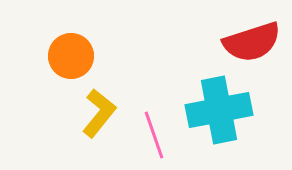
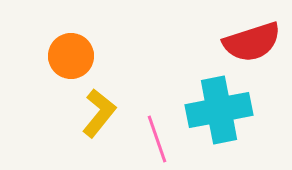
pink line: moved 3 px right, 4 px down
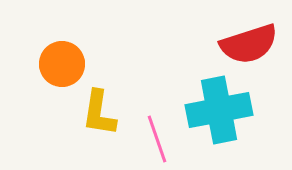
red semicircle: moved 3 px left, 2 px down
orange circle: moved 9 px left, 8 px down
yellow L-shape: rotated 150 degrees clockwise
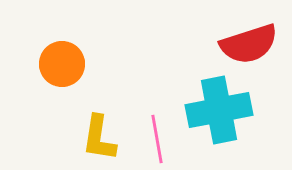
yellow L-shape: moved 25 px down
pink line: rotated 9 degrees clockwise
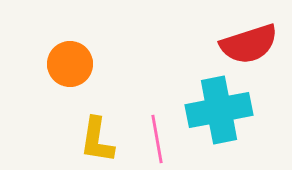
orange circle: moved 8 px right
yellow L-shape: moved 2 px left, 2 px down
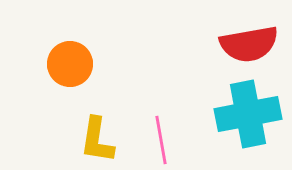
red semicircle: rotated 8 degrees clockwise
cyan cross: moved 29 px right, 4 px down
pink line: moved 4 px right, 1 px down
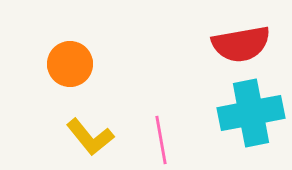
red semicircle: moved 8 px left
cyan cross: moved 3 px right, 1 px up
yellow L-shape: moved 7 px left, 3 px up; rotated 48 degrees counterclockwise
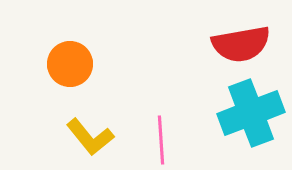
cyan cross: rotated 10 degrees counterclockwise
pink line: rotated 6 degrees clockwise
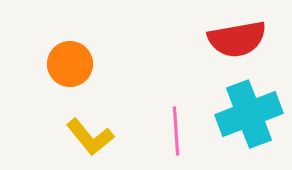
red semicircle: moved 4 px left, 5 px up
cyan cross: moved 2 px left, 1 px down
pink line: moved 15 px right, 9 px up
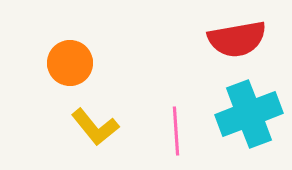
orange circle: moved 1 px up
yellow L-shape: moved 5 px right, 10 px up
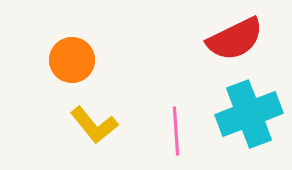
red semicircle: moved 2 px left; rotated 16 degrees counterclockwise
orange circle: moved 2 px right, 3 px up
yellow L-shape: moved 1 px left, 2 px up
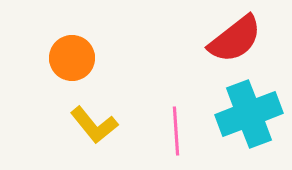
red semicircle: rotated 12 degrees counterclockwise
orange circle: moved 2 px up
